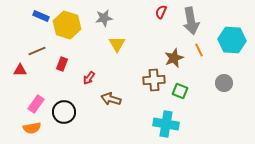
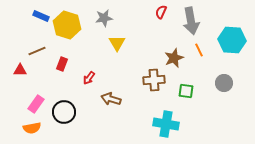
yellow triangle: moved 1 px up
green square: moved 6 px right; rotated 14 degrees counterclockwise
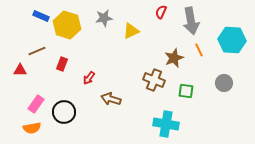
yellow triangle: moved 14 px right, 12 px up; rotated 36 degrees clockwise
brown cross: rotated 25 degrees clockwise
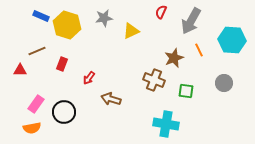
gray arrow: rotated 40 degrees clockwise
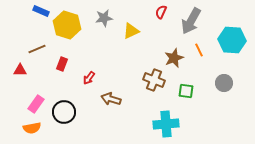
blue rectangle: moved 5 px up
brown line: moved 2 px up
cyan cross: rotated 15 degrees counterclockwise
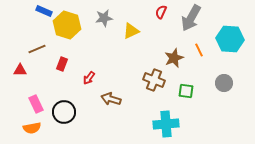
blue rectangle: moved 3 px right
gray arrow: moved 3 px up
cyan hexagon: moved 2 px left, 1 px up
pink rectangle: rotated 60 degrees counterclockwise
